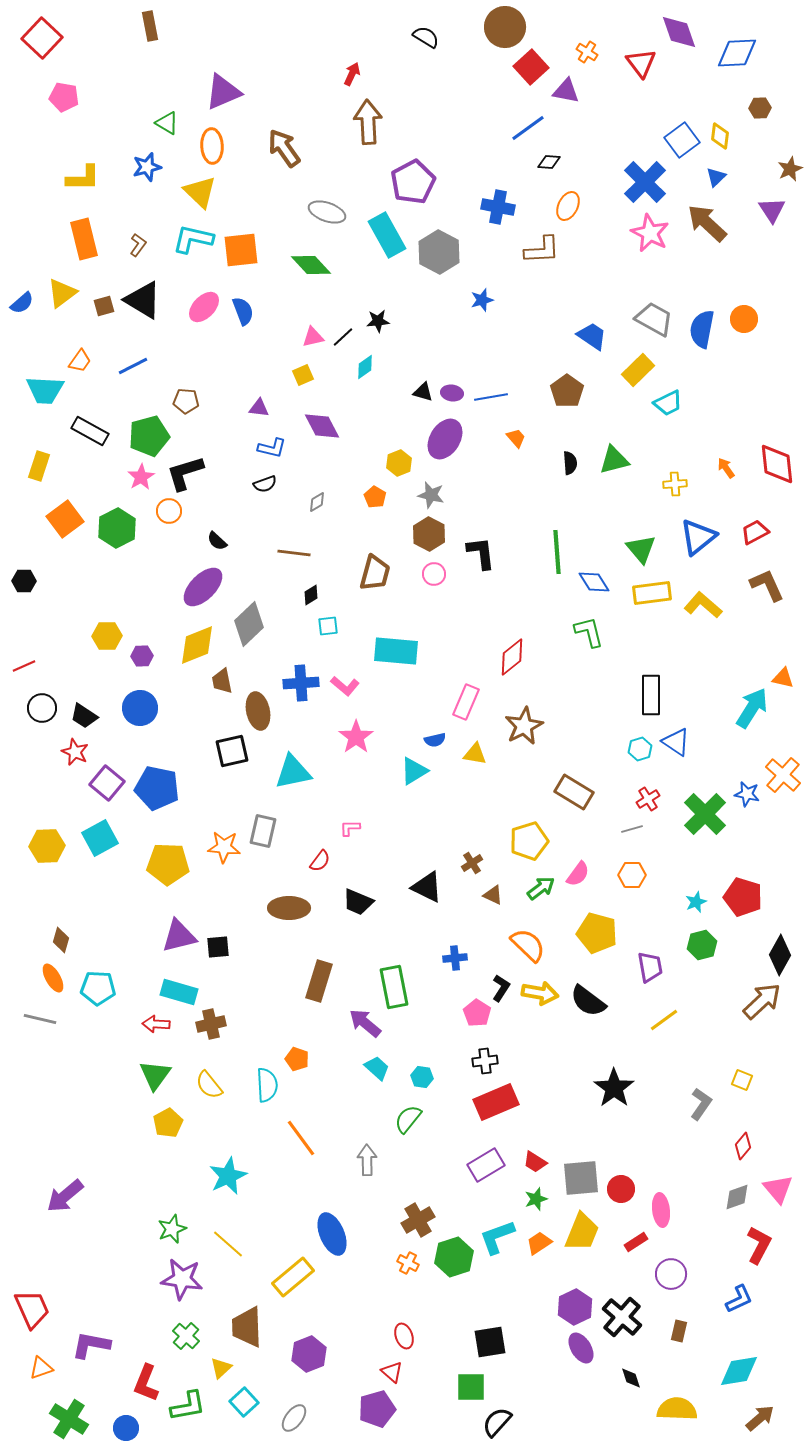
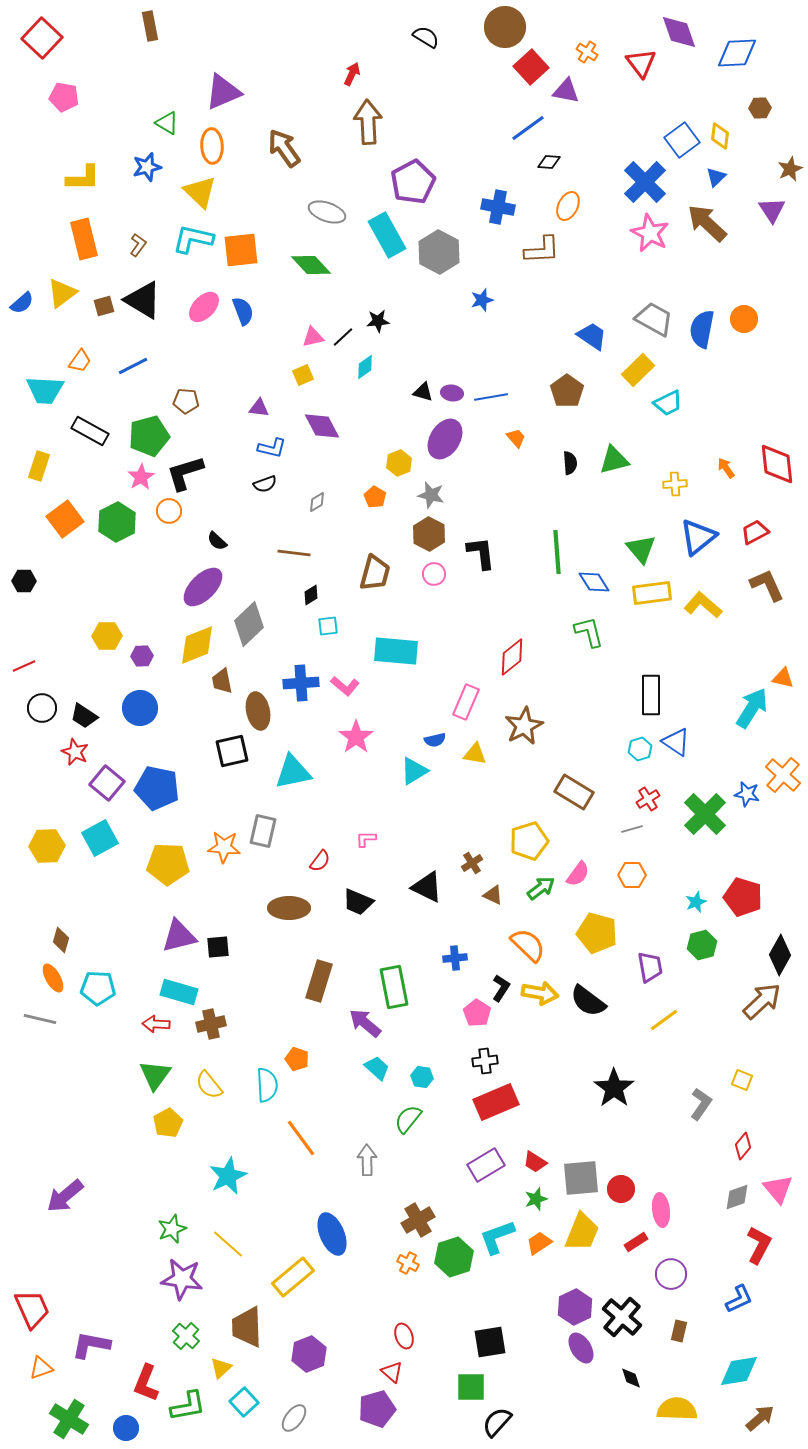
green hexagon at (117, 528): moved 6 px up
pink L-shape at (350, 828): moved 16 px right, 11 px down
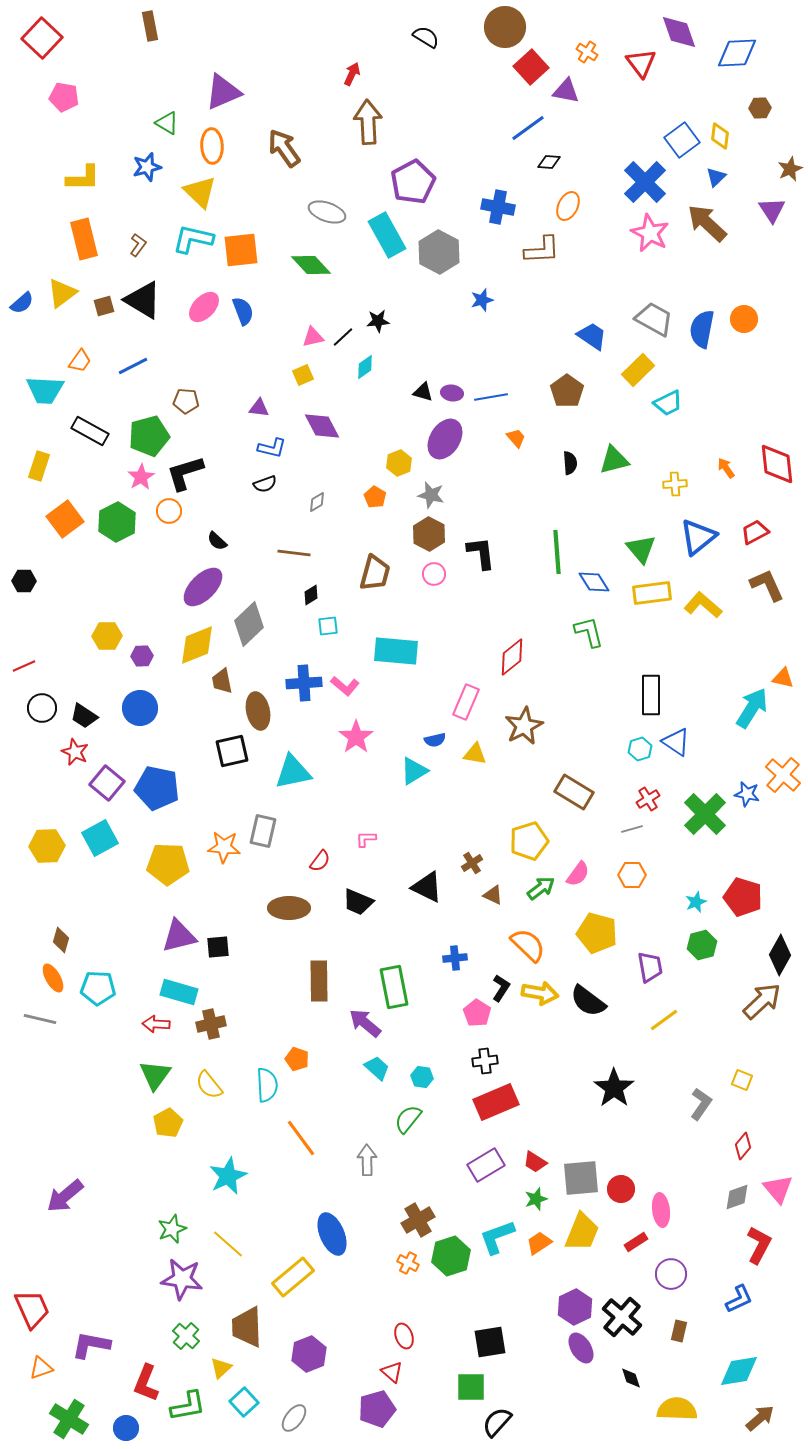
blue cross at (301, 683): moved 3 px right
brown rectangle at (319, 981): rotated 18 degrees counterclockwise
green hexagon at (454, 1257): moved 3 px left, 1 px up
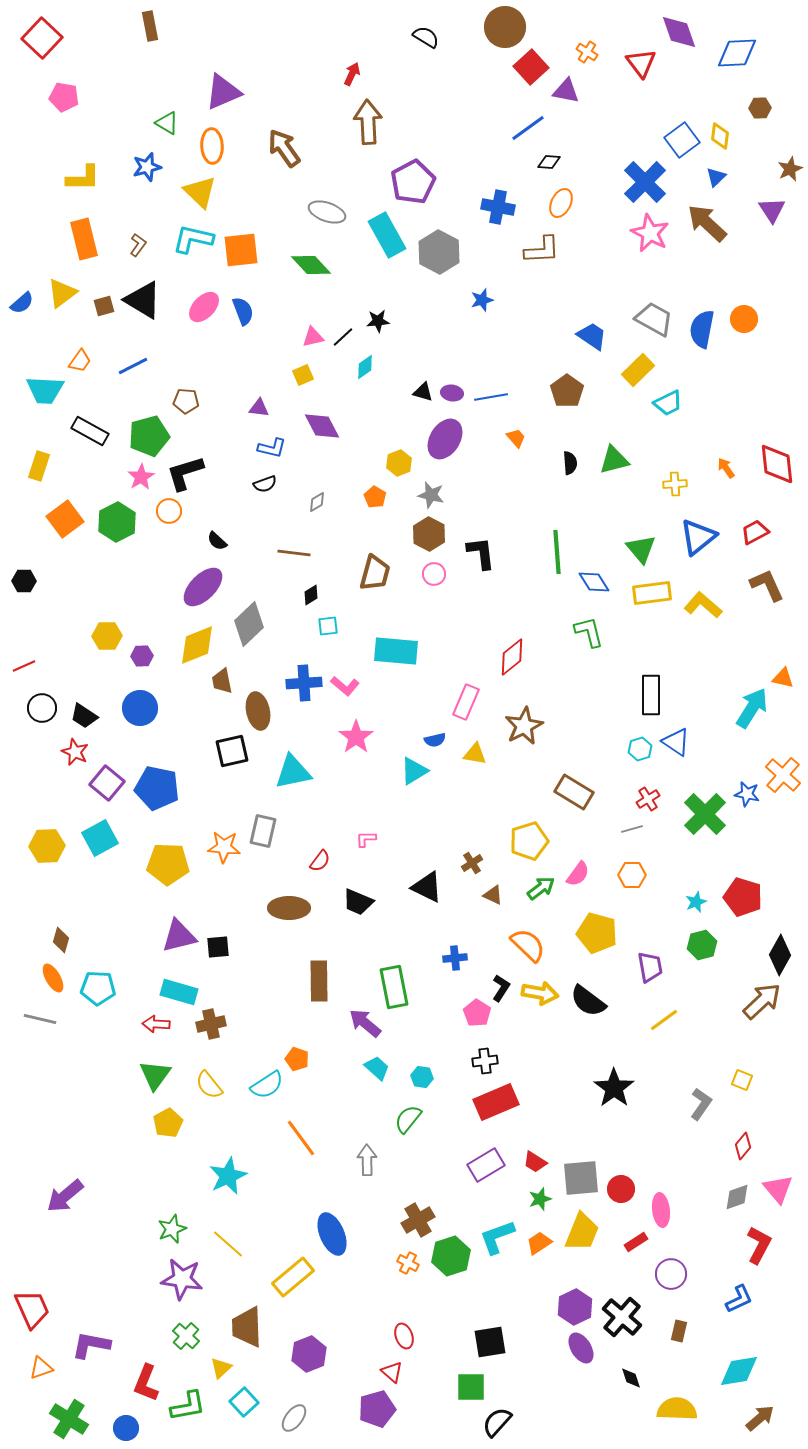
orange ellipse at (568, 206): moved 7 px left, 3 px up
cyan semicircle at (267, 1085): rotated 60 degrees clockwise
green star at (536, 1199): moved 4 px right
